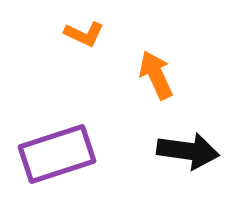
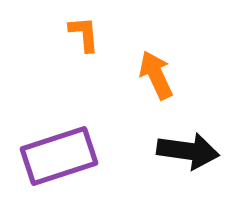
orange L-shape: rotated 120 degrees counterclockwise
purple rectangle: moved 2 px right, 2 px down
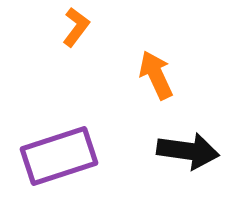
orange L-shape: moved 8 px left, 7 px up; rotated 42 degrees clockwise
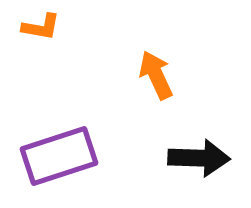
orange L-shape: moved 35 px left; rotated 63 degrees clockwise
black arrow: moved 11 px right, 7 px down; rotated 6 degrees counterclockwise
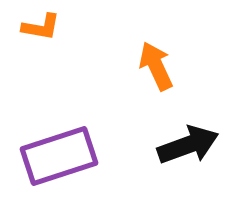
orange arrow: moved 9 px up
black arrow: moved 11 px left, 13 px up; rotated 22 degrees counterclockwise
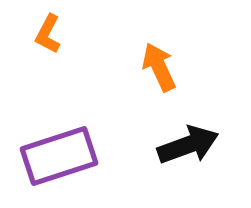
orange L-shape: moved 7 px right, 7 px down; rotated 108 degrees clockwise
orange arrow: moved 3 px right, 1 px down
